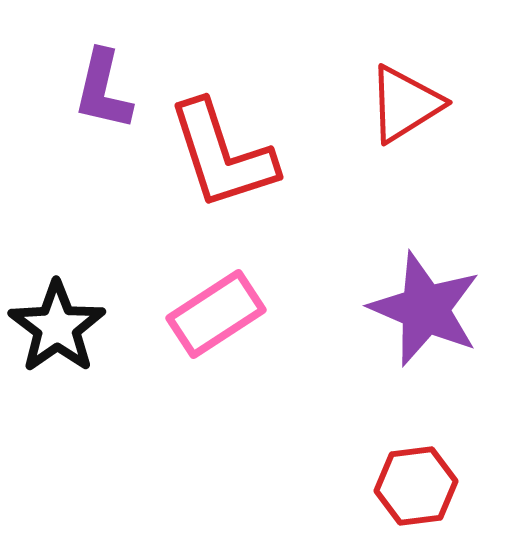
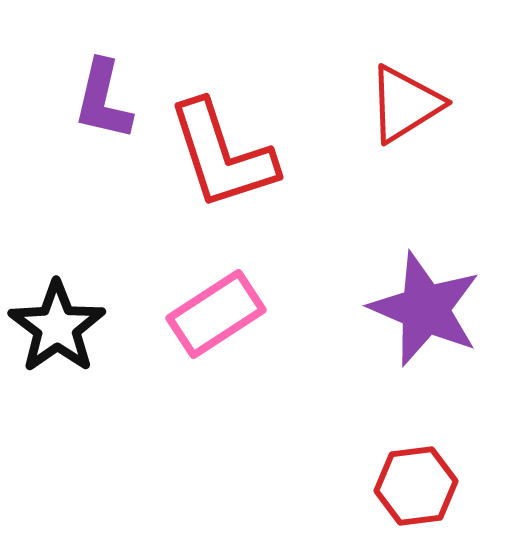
purple L-shape: moved 10 px down
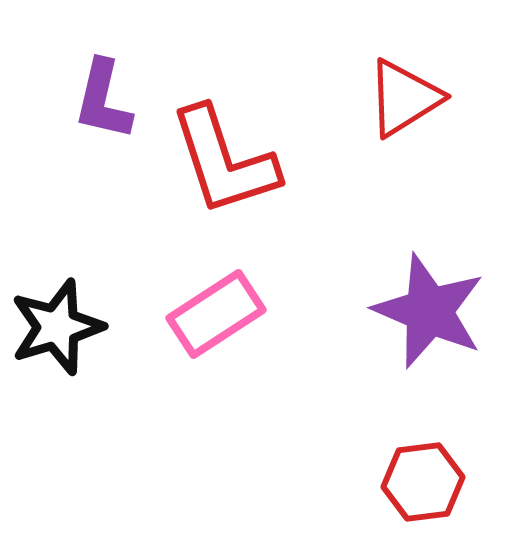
red triangle: moved 1 px left, 6 px up
red L-shape: moved 2 px right, 6 px down
purple star: moved 4 px right, 2 px down
black star: rotated 18 degrees clockwise
red hexagon: moved 7 px right, 4 px up
